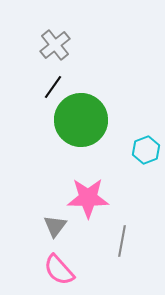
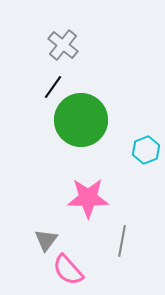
gray cross: moved 8 px right; rotated 12 degrees counterclockwise
gray triangle: moved 9 px left, 14 px down
pink semicircle: moved 9 px right
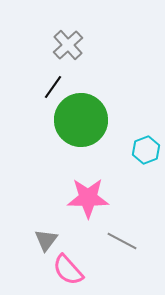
gray cross: moved 5 px right; rotated 8 degrees clockwise
gray line: rotated 72 degrees counterclockwise
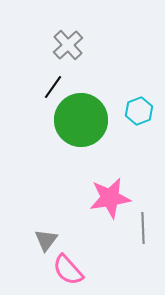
cyan hexagon: moved 7 px left, 39 px up
pink star: moved 22 px right; rotated 9 degrees counterclockwise
gray line: moved 21 px right, 13 px up; rotated 60 degrees clockwise
